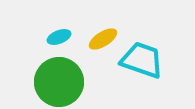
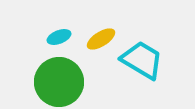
yellow ellipse: moved 2 px left
cyan trapezoid: rotated 12 degrees clockwise
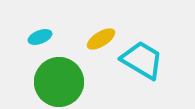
cyan ellipse: moved 19 px left
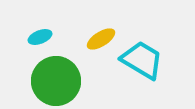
green circle: moved 3 px left, 1 px up
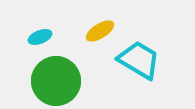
yellow ellipse: moved 1 px left, 8 px up
cyan trapezoid: moved 3 px left
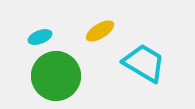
cyan trapezoid: moved 5 px right, 3 px down
green circle: moved 5 px up
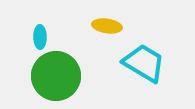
yellow ellipse: moved 7 px right, 5 px up; rotated 40 degrees clockwise
cyan ellipse: rotated 70 degrees counterclockwise
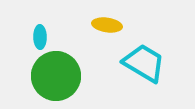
yellow ellipse: moved 1 px up
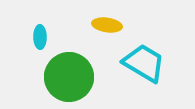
green circle: moved 13 px right, 1 px down
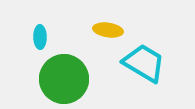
yellow ellipse: moved 1 px right, 5 px down
green circle: moved 5 px left, 2 px down
